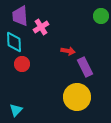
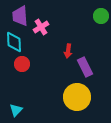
red arrow: rotated 88 degrees clockwise
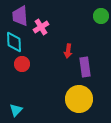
purple rectangle: rotated 18 degrees clockwise
yellow circle: moved 2 px right, 2 px down
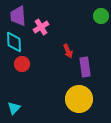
purple trapezoid: moved 2 px left
red arrow: rotated 32 degrees counterclockwise
cyan triangle: moved 2 px left, 2 px up
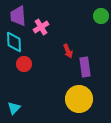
red circle: moved 2 px right
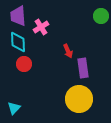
cyan diamond: moved 4 px right
purple rectangle: moved 2 px left, 1 px down
